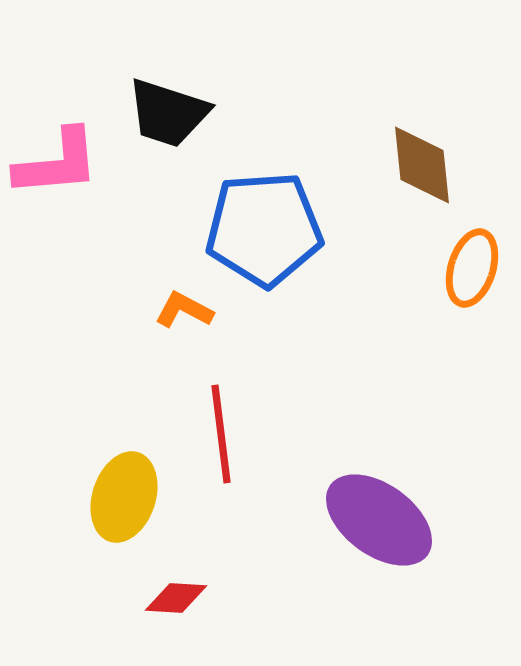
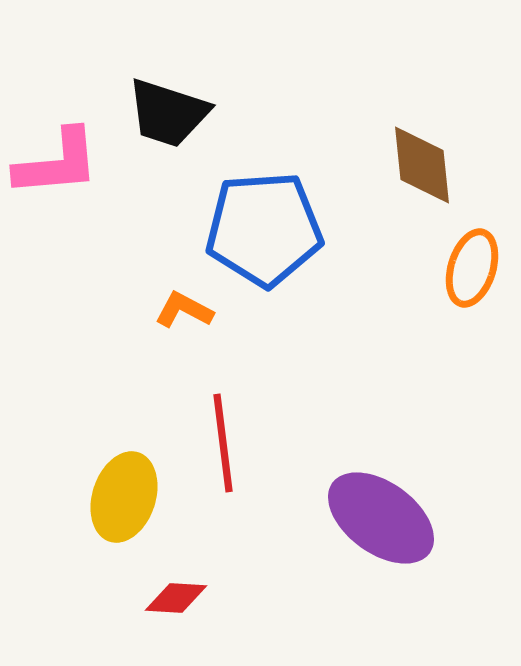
red line: moved 2 px right, 9 px down
purple ellipse: moved 2 px right, 2 px up
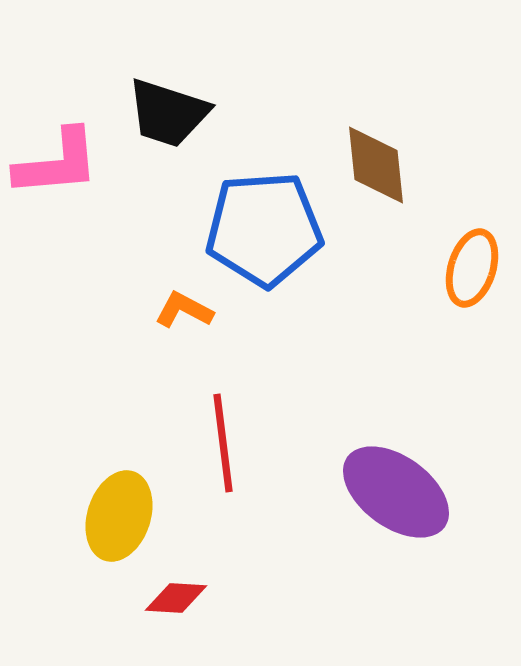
brown diamond: moved 46 px left
yellow ellipse: moved 5 px left, 19 px down
purple ellipse: moved 15 px right, 26 px up
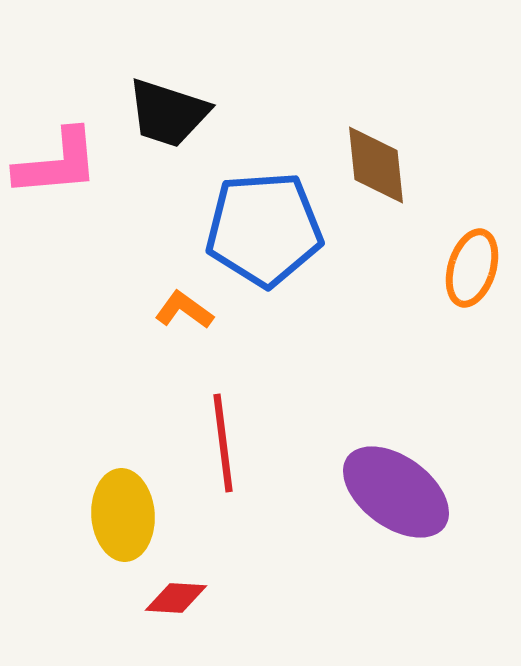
orange L-shape: rotated 8 degrees clockwise
yellow ellipse: moved 4 px right, 1 px up; rotated 22 degrees counterclockwise
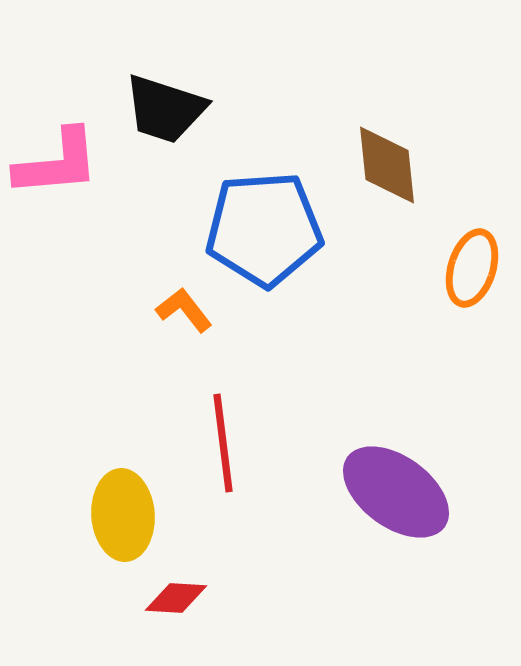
black trapezoid: moved 3 px left, 4 px up
brown diamond: moved 11 px right
orange L-shape: rotated 16 degrees clockwise
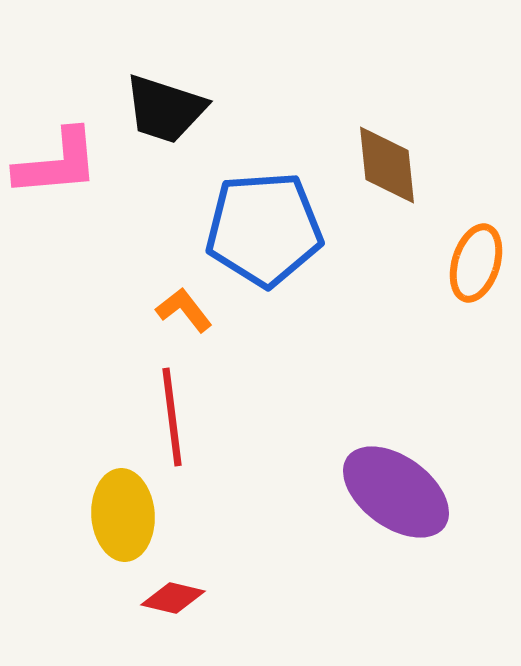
orange ellipse: moved 4 px right, 5 px up
red line: moved 51 px left, 26 px up
red diamond: moved 3 px left; rotated 10 degrees clockwise
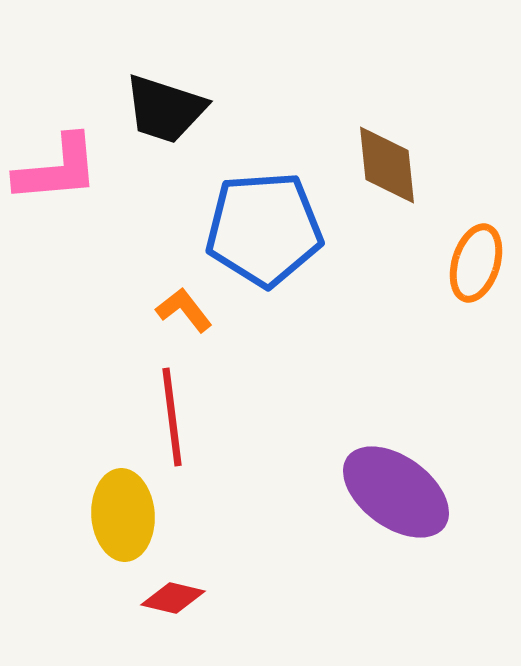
pink L-shape: moved 6 px down
